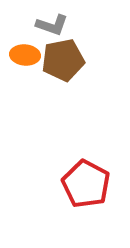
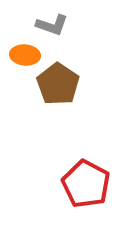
brown pentagon: moved 5 px left, 24 px down; rotated 27 degrees counterclockwise
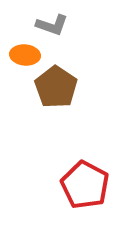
brown pentagon: moved 2 px left, 3 px down
red pentagon: moved 1 px left, 1 px down
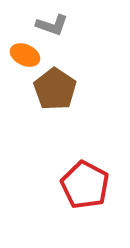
orange ellipse: rotated 20 degrees clockwise
brown pentagon: moved 1 px left, 2 px down
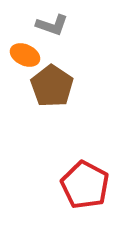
brown pentagon: moved 3 px left, 3 px up
